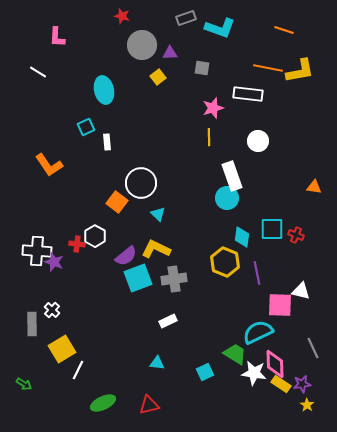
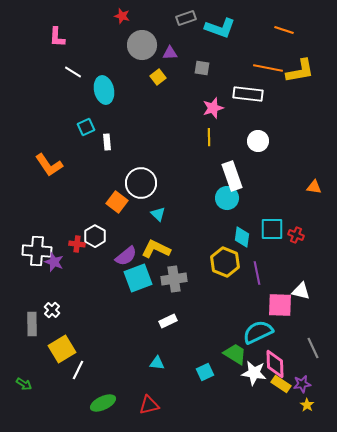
white line at (38, 72): moved 35 px right
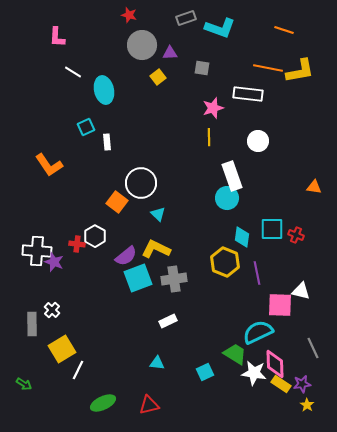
red star at (122, 16): moved 7 px right, 1 px up
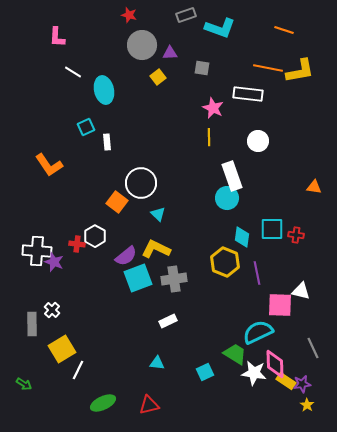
gray rectangle at (186, 18): moved 3 px up
pink star at (213, 108): rotated 30 degrees counterclockwise
red cross at (296, 235): rotated 14 degrees counterclockwise
yellow rectangle at (281, 384): moved 5 px right, 3 px up
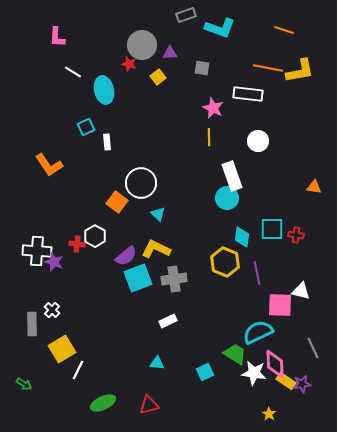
red star at (129, 15): moved 49 px down
yellow star at (307, 405): moved 38 px left, 9 px down
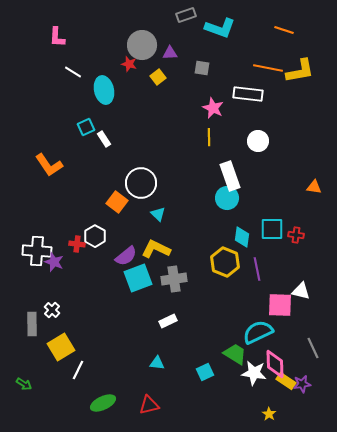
white rectangle at (107, 142): moved 3 px left, 3 px up; rotated 28 degrees counterclockwise
white rectangle at (232, 176): moved 2 px left
purple line at (257, 273): moved 4 px up
yellow square at (62, 349): moved 1 px left, 2 px up
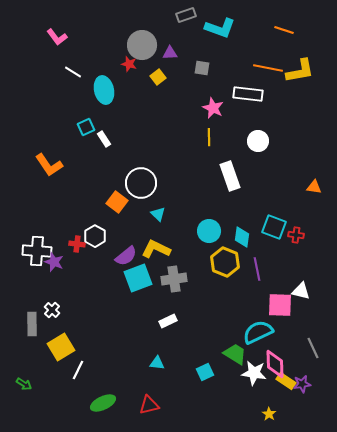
pink L-shape at (57, 37): rotated 40 degrees counterclockwise
cyan circle at (227, 198): moved 18 px left, 33 px down
cyan square at (272, 229): moved 2 px right, 2 px up; rotated 20 degrees clockwise
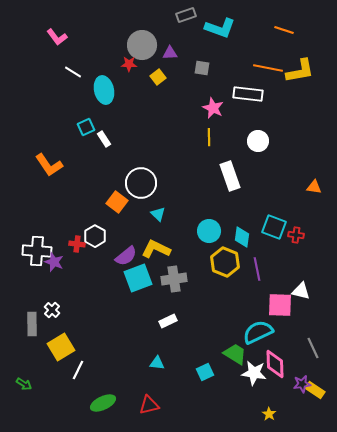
red star at (129, 64): rotated 14 degrees counterclockwise
yellow rectangle at (286, 381): moved 29 px right, 9 px down
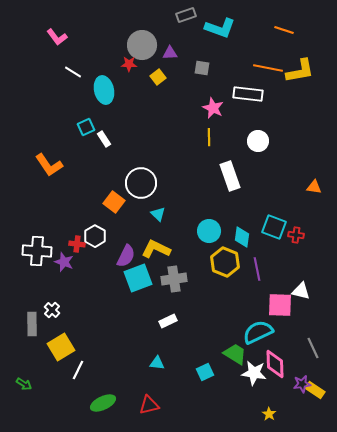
orange square at (117, 202): moved 3 px left
purple semicircle at (126, 256): rotated 25 degrees counterclockwise
purple star at (54, 262): moved 10 px right
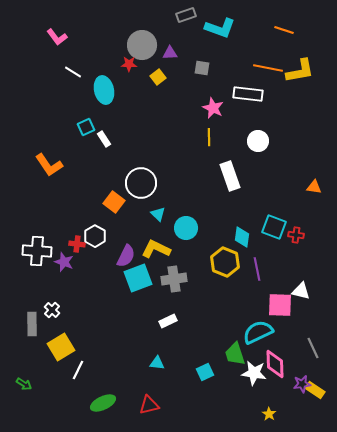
cyan circle at (209, 231): moved 23 px left, 3 px up
green trapezoid at (235, 354): rotated 140 degrees counterclockwise
